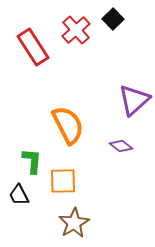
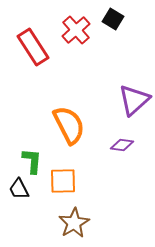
black square: rotated 15 degrees counterclockwise
orange semicircle: moved 1 px right
purple diamond: moved 1 px right, 1 px up; rotated 30 degrees counterclockwise
black trapezoid: moved 6 px up
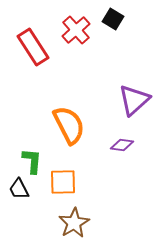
orange square: moved 1 px down
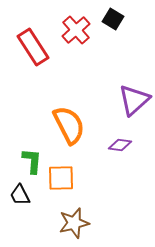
purple diamond: moved 2 px left
orange square: moved 2 px left, 4 px up
black trapezoid: moved 1 px right, 6 px down
brown star: rotated 16 degrees clockwise
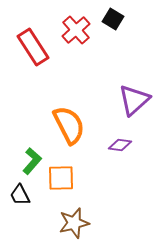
green L-shape: rotated 36 degrees clockwise
